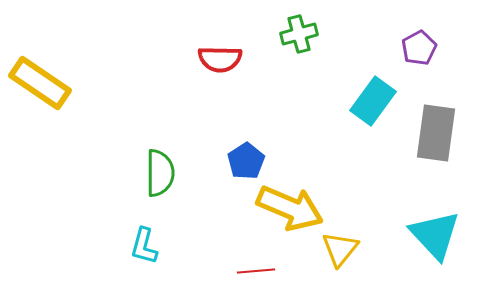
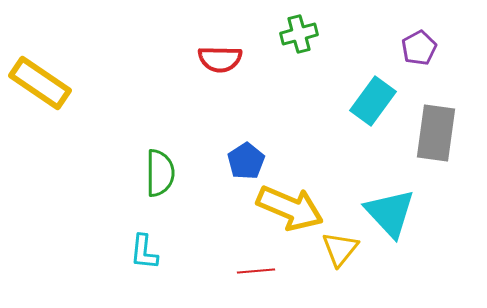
cyan triangle: moved 45 px left, 22 px up
cyan L-shape: moved 6 px down; rotated 9 degrees counterclockwise
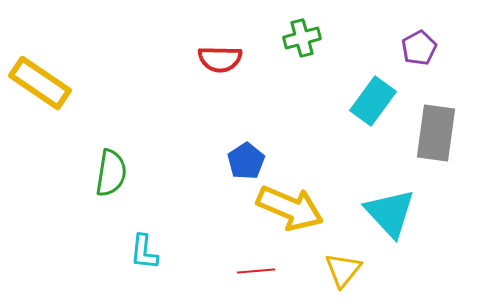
green cross: moved 3 px right, 4 px down
green semicircle: moved 49 px left; rotated 9 degrees clockwise
yellow triangle: moved 3 px right, 21 px down
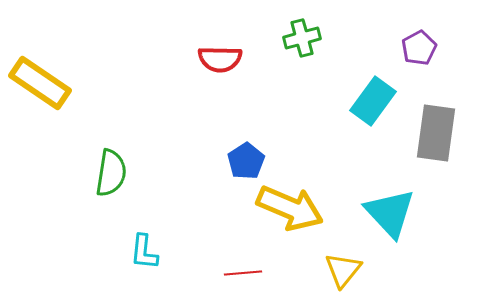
red line: moved 13 px left, 2 px down
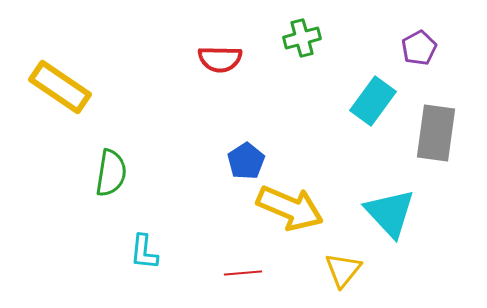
yellow rectangle: moved 20 px right, 4 px down
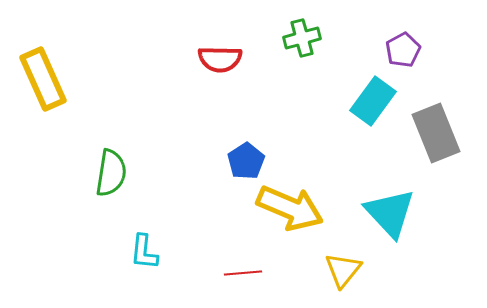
purple pentagon: moved 16 px left, 2 px down
yellow rectangle: moved 17 px left, 8 px up; rotated 32 degrees clockwise
gray rectangle: rotated 30 degrees counterclockwise
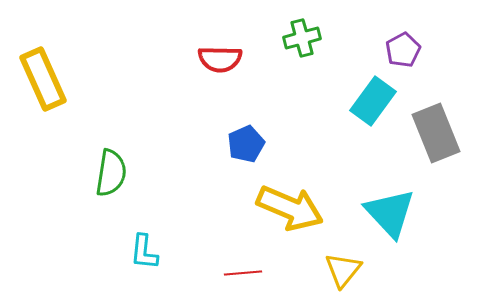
blue pentagon: moved 17 px up; rotated 9 degrees clockwise
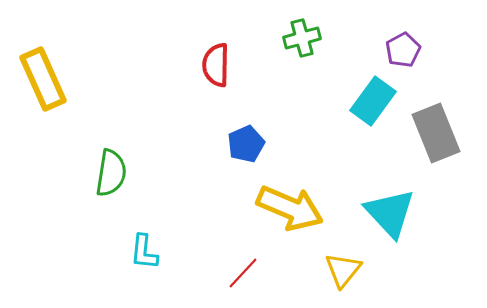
red semicircle: moved 4 px left, 6 px down; rotated 90 degrees clockwise
red line: rotated 42 degrees counterclockwise
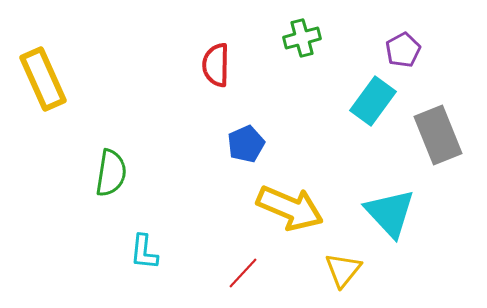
gray rectangle: moved 2 px right, 2 px down
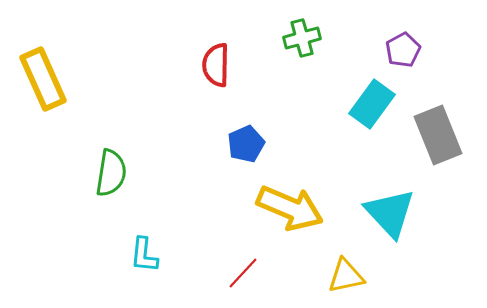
cyan rectangle: moved 1 px left, 3 px down
cyan L-shape: moved 3 px down
yellow triangle: moved 3 px right, 6 px down; rotated 39 degrees clockwise
